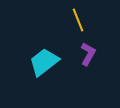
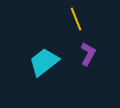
yellow line: moved 2 px left, 1 px up
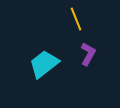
cyan trapezoid: moved 2 px down
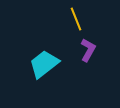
purple L-shape: moved 4 px up
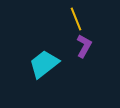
purple L-shape: moved 4 px left, 4 px up
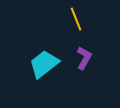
purple L-shape: moved 12 px down
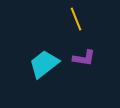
purple L-shape: rotated 70 degrees clockwise
